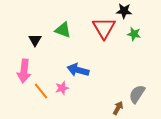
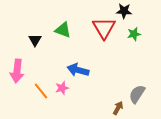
green star: rotated 24 degrees counterclockwise
pink arrow: moved 7 px left
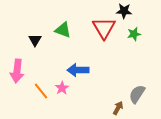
blue arrow: rotated 15 degrees counterclockwise
pink star: rotated 16 degrees counterclockwise
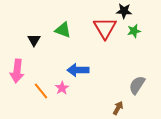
red triangle: moved 1 px right
green star: moved 3 px up
black triangle: moved 1 px left
gray semicircle: moved 9 px up
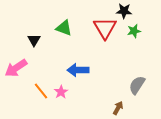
green triangle: moved 1 px right, 2 px up
pink arrow: moved 1 px left, 3 px up; rotated 50 degrees clockwise
pink star: moved 1 px left, 4 px down
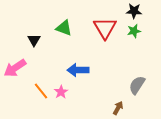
black star: moved 10 px right
pink arrow: moved 1 px left
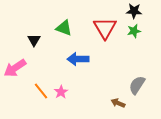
blue arrow: moved 11 px up
brown arrow: moved 5 px up; rotated 96 degrees counterclockwise
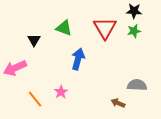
blue arrow: rotated 105 degrees clockwise
pink arrow: rotated 10 degrees clockwise
gray semicircle: rotated 60 degrees clockwise
orange line: moved 6 px left, 8 px down
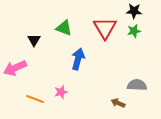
pink star: rotated 16 degrees clockwise
orange line: rotated 30 degrees counterclockwise
